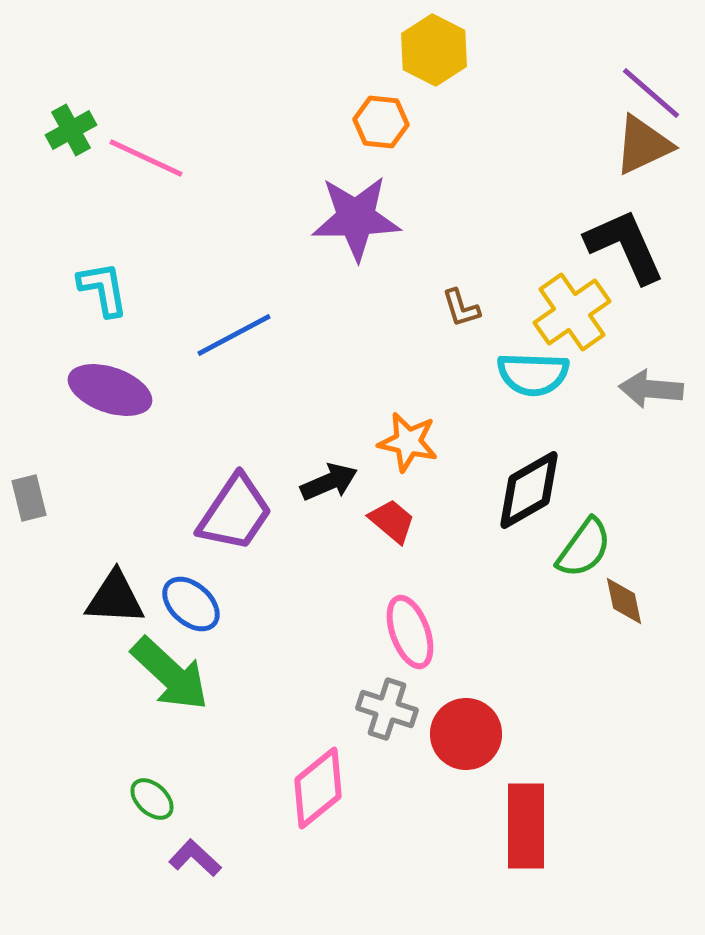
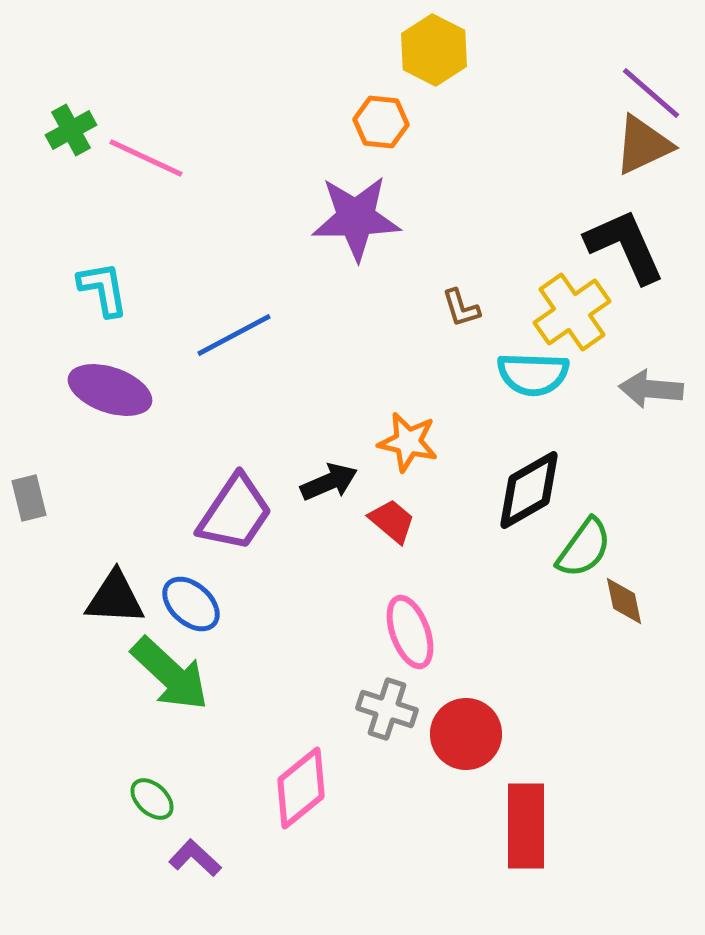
pink diamond: moved 17 px left
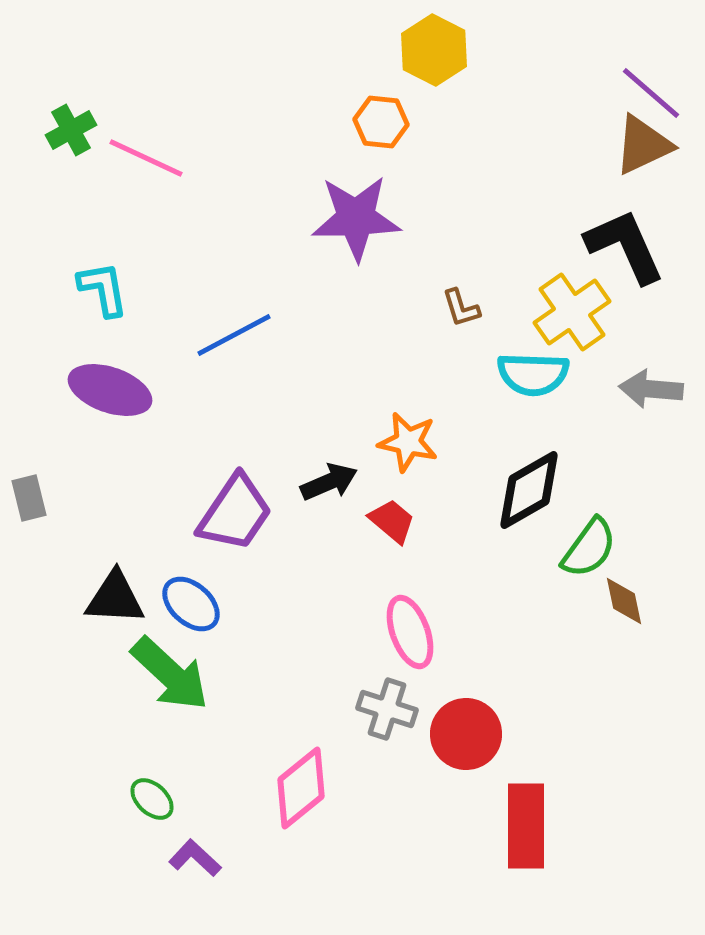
green semicircle: moved 5 px right
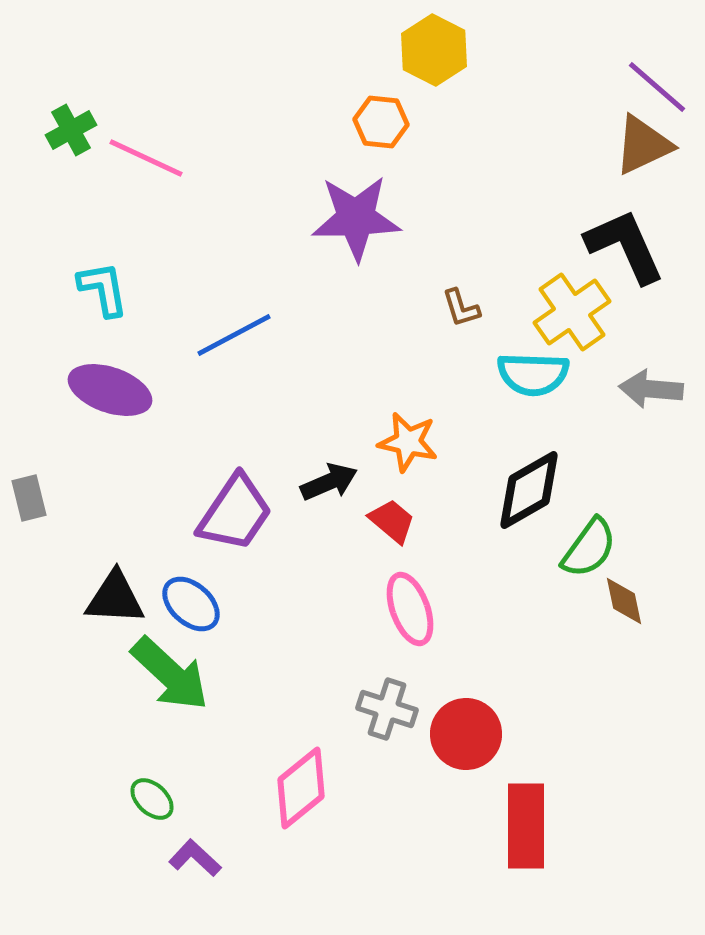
purple line: moved 6 px right, 6 px up
pink ellipse: moved 23 px up
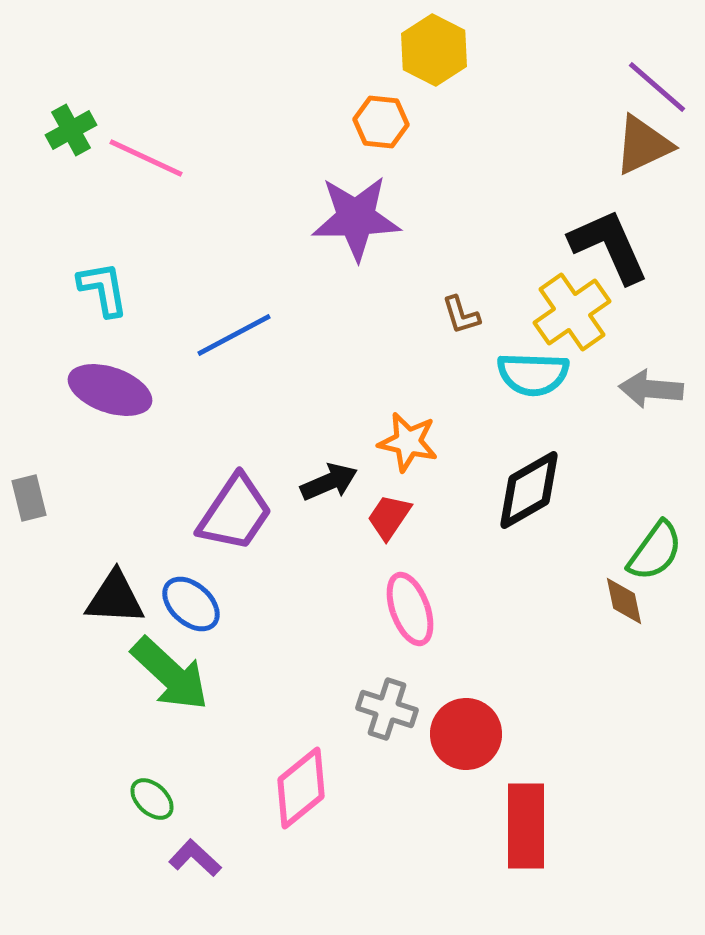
black L-shape: moved 16 px left
brown L-shape: moved 7 px down
red trapezoid: moved 3 px left, 4 px up; rotated 96 degrees counterclockwise
green semicircle: moved 66 px right, 3 px down
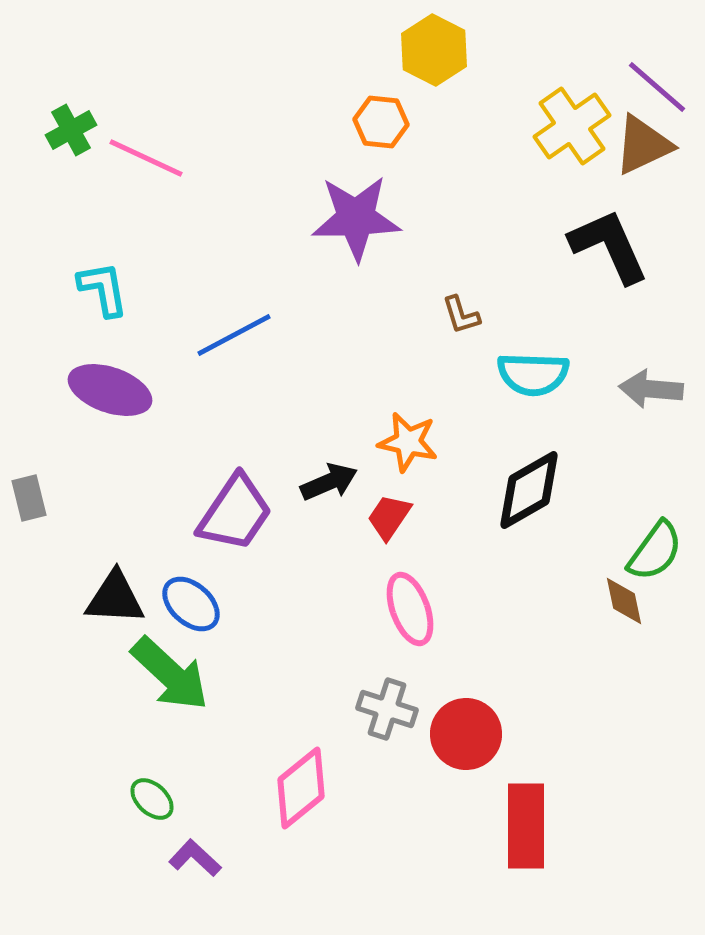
yellow cross: moved 186 px up
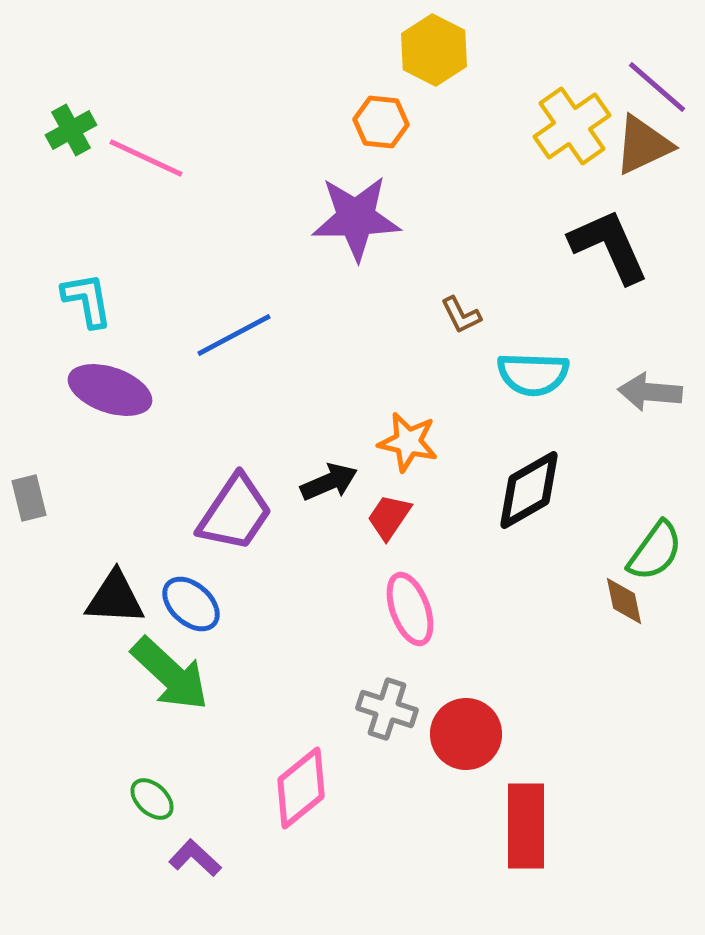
cyan L-shape: moved 16 px left, 11 px down
brown L-shape: rotated 9 degrees counterclockwise
gray arrow: moved 1 px left, 3 px down
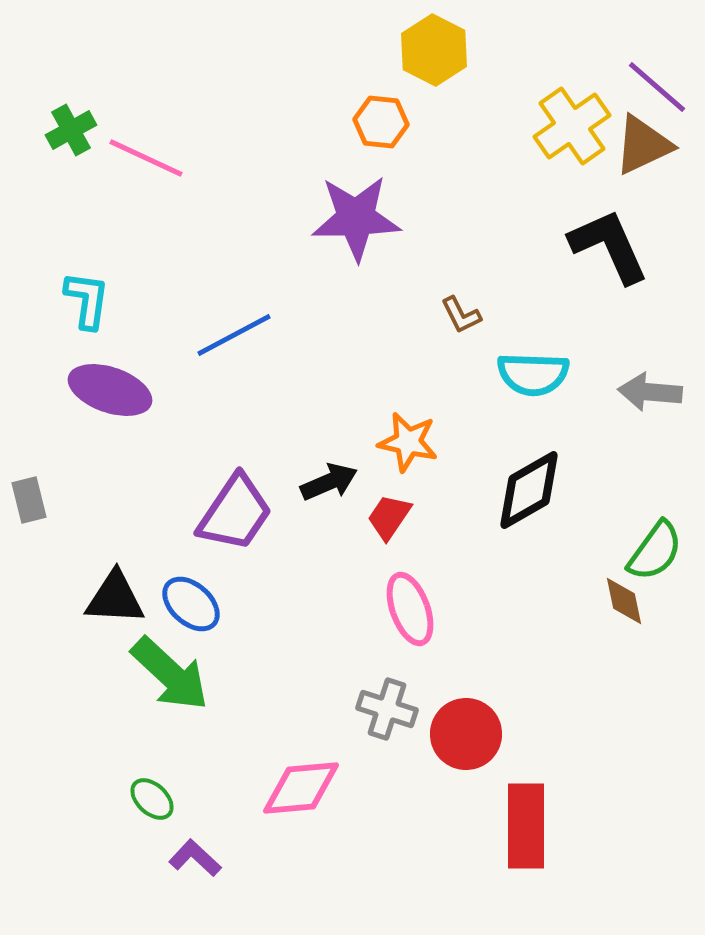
cyan L-shape: rotated 18 degrees clockwise
gray rectangle: moved 2 px down
pink diamond: rotated 34 degrees clockwise
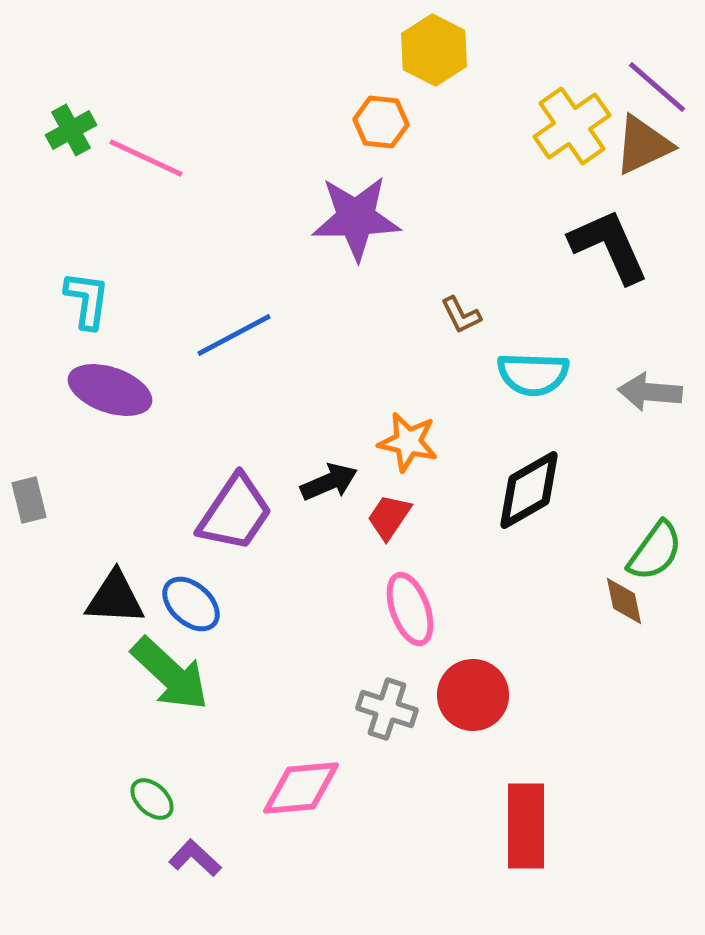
red circle: moved 7 px right, 39 px up
